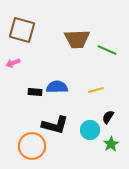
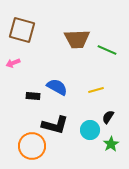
blue semicircle: rotated 30 degrees clockwise
black rectangle: moved 2 px left, 4 px down
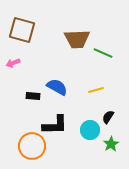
green line: moved 4 px left, 3 px down
black L-shape: rotated 16 degrees counterclockwise
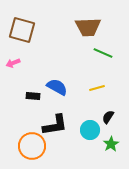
brown trapezoid: moved 11 px right, 12 px up
yellow line: moved 1 px right, 2 px up
black L-shape: rotated 8 degrees counterclockwise
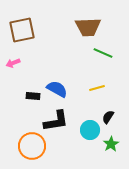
brown square: rotated 28 degrees counterclockwise
blue semicircle: moved 2 px down
black L-shape: moved 1 px right, 4 px up
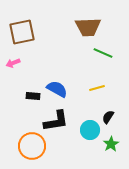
brown square: moved 2 px down
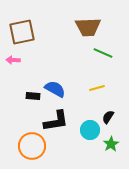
pink arrow: moved 3 px up; rotated 24 degrees clockwise
blue semicircle: moved 2 px left
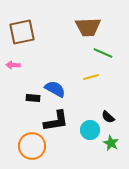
pink arrow: moved 5 px down
yellow line: moved 6 px left, 11 px up
black rectangle: moved 2 px down
black semicircle: rotated 80 degrees counterclockwise
green star: moved 1 px up; rotated 14 degrees counterclockwise
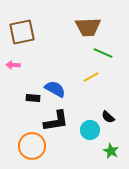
yellow line: rotated 14 degrees counterclockwise
green star: moved 8 px down
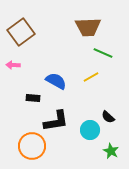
brown square: moved 1 px left; rotated 24 degrees counterclockwise
blue semicircle: moved 1 px right, 8 px up
